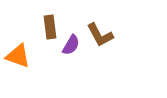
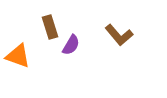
brown rectangle: rotated 10 degrees counterclockwise
brown L-shape: moved 19 px right; rotated 12 degrees counterclockwise
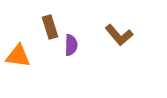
purple semicircle: rotated 30 degrees counterclockwise
orange triangle: rotated 12 degrees counterclockwise
